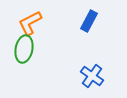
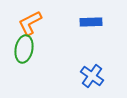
blue rectangle: moved 2 px right, 1 px down; rotated 60 degrees clockwise
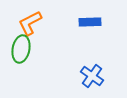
blue rectangle: moved 1 px left
green ellipse: moved 3 px left
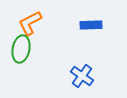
blue rectangle: moved 1 px right, 3 px down
blue cross: moved 10 px left
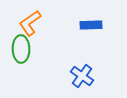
orange L-shape: rotated 8 degrees counterclockwise
green ellipse: rotated 12 degrees counterclockwise
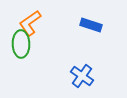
blue rectangle: rotated 20 degrees clockwise
green ellipse: moved 5 px up
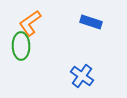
blue rectangle: moved 3 px up
green ellipse: moved 2 px down
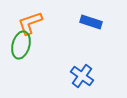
orange L-shape: rotated 16 degrees clockwise
green ellipse: moved 1 px up; rotated 16 degrees clockwise
